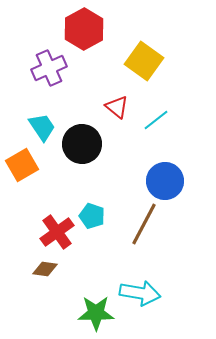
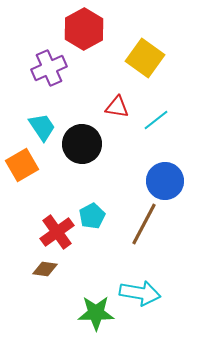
yellow square: moved 1 px right, 3 px up
red triangle: rotated 30 degrees counterclockwise
cyan pentagon: rotated 25 degrees clockwise
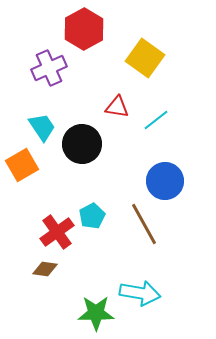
brown line: rotated 57 degrees counterclockwise
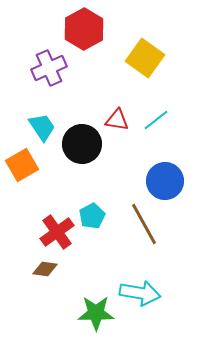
red triangle: moved 13 px down
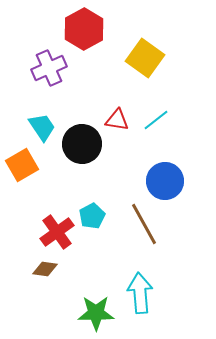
cyan arrow: rotated 105 degrees counterclockwise
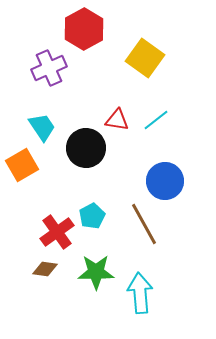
black circle: moved 4 px right, 4 px down
green star: moved 41 px up
